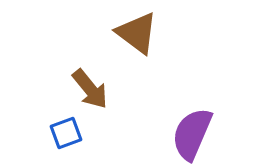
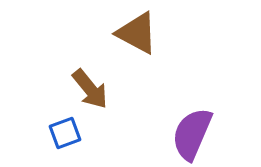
brown triangle: rotated 9 degrees counterclockwise
blue square: moved 1 px left
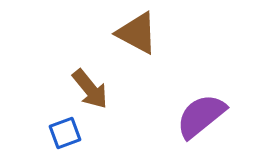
purple semicircle: moved 9 px right, 18 px up; rotated 28 degrees clockwise
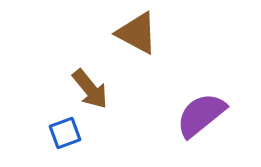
purple semicircle: moved 1 px up
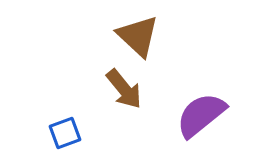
brown triangle: moved 1 px right, 3 px down; rotated 15 degrees clockwise
brown arrow: moved 34 px right
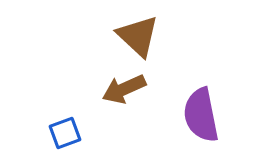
brown arrow: rotated 105 degrees clockwise
purple semicircle: rotated 62 degrees counterclockwise
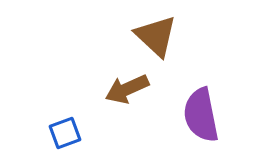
brown triangle: moved 18 px right
brown arrow: moved 3 px right
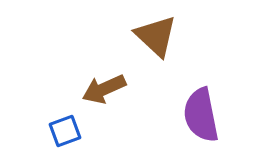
brown arrow: moved 23 px left
blue square: moved 2 px up
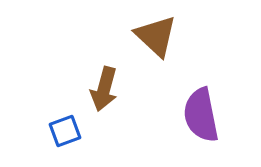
brown arrow: rotated 51 degrees counterclockwise
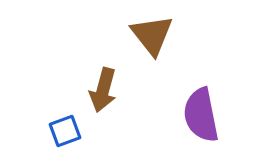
brown triangle: moved 4 px left, 1 px up; rotated 9 degrees clockwise
brown arrow: moved 1 px left, 1 px down
